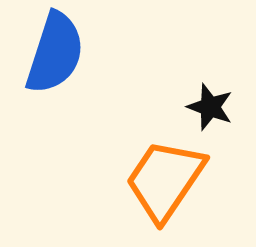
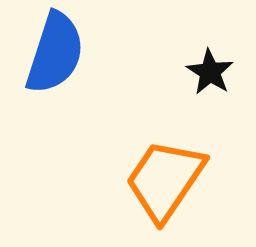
black star: moved 35 px up; rotated 12 degrees clockwise
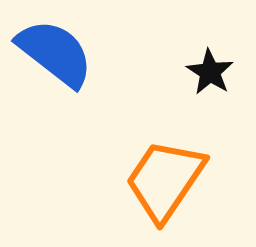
blue semicircle: rotated 70 degrees counterclockwise
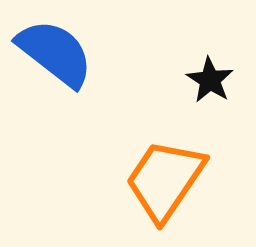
black star: moved 8 px down
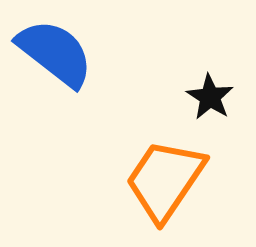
black star: moved 17 px down
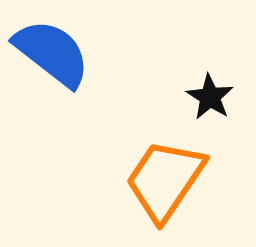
blue semicircle: moved 3 px left
